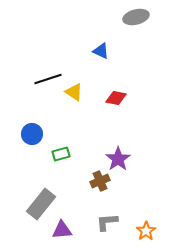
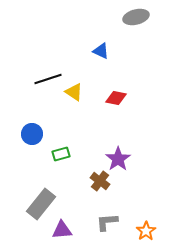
brown cross: rotated 30 degrees counterclockwise
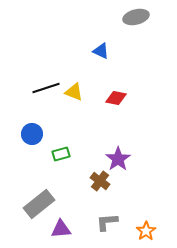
black line: moved 2 px left, 9 px down
yellow triangle: rotated 12 degrees counterclockwise
gray rectangle: moved 2 px left; rotated 12 degrees clockwise
purple triangle: moved 1 px left, 1 px up
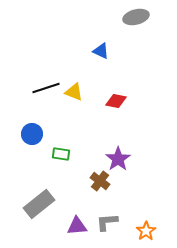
red diamond: moved 3 px down
green rectangle: rotated 24 degrees clockwise
purple triangle: moved 16 px right, 3 px up
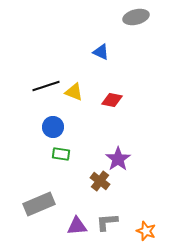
blue triangle: moved 1 px down
black line: moved 2 px up
red diamond: moved 4 px left, 1 px up
blue circle: moved 21 px right, 7 px up
gray rectangle: rotated 16 degrees clockwise
orange star: rotated 18 degrees counterclockwise
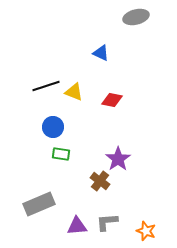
blue triangle: moved 1 px down
